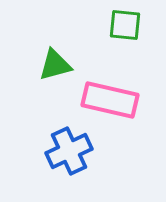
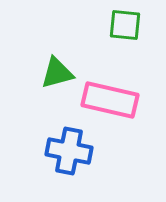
green triangle: moved 2 px right, 8 px down
blue cross: rotated 36 degrees clockwise
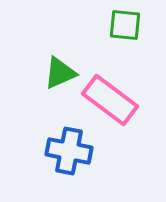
green triangle: moved 3 px right; rotated 9 degrees counterclockwise
pink rectangle: rotated 24 degrees clockwise
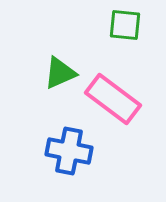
pink rectangle: moved 3 px right, 1 px up
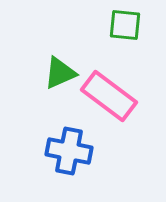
pink rectangle: moved 4 px left, 3 px up
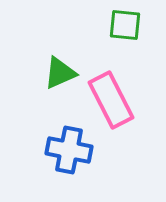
pink rectangle: moved 2 px right, 4 px down; rotated 26 degrees clockwise
blue cross: moved 1 px up
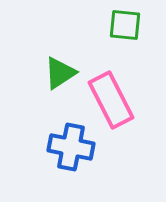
green triangle: rotated 9 degrees counterclockwise
blue cross: moved 2 px right, 3 px up
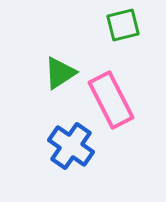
green square: moved 2 px left; rotated 20 degrees counterclockwise
blue cross: moved 1 px up; rotated 24 degrees clockwise
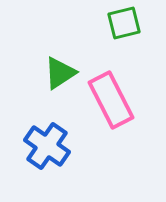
green square: moved 1 px right, 2 px up
blue cross: moved 24 px left
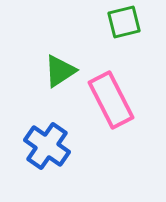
green square: moved 1 px up
green triangle: moved 2 px up
